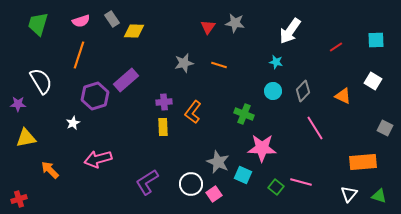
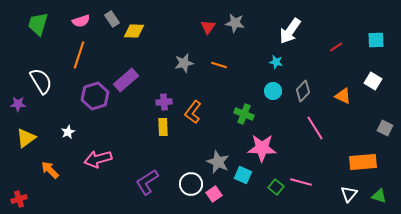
white star at (73, 123): moved 5 px left, 9 px down
yellow triangle at (26, 138): rotated 25 degrees counterclockwise
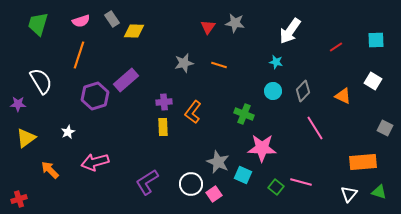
pink arrow at (98, 159): moved 3 px left, 3 px down
green triangle at (379, 196): moved 4 px up
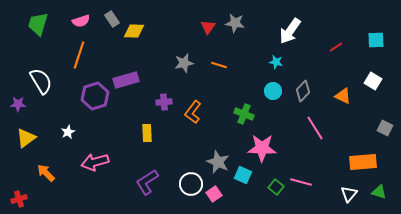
purple rectangle at (126, 80): rotated 25 degrees clockwise
yellow rectangle at (163, 127): moved 16 px left, 6 px down
orange arrow at (50, 170): moved 4 px left, 3 px down
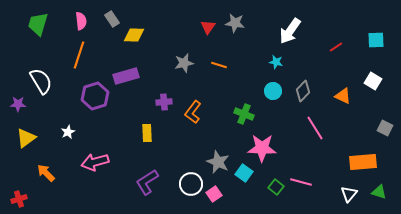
pink semicircle at (81, 21): rotated 78 degrees counterclockwise
yellow diamond at (134, 31): moved 4 px down
purple rectangle at (126, 80): moved 4 px up
cyan square at (243, 175): moved 1 px right, 2 px up; rotated 12 degrees clockwise
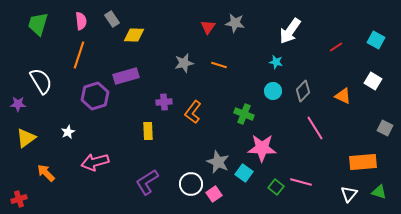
cyan square at (376, 40): rotated 30 degrees clockwise
yellow rectangle at (147, 133): moved 1 px right, 2 px up
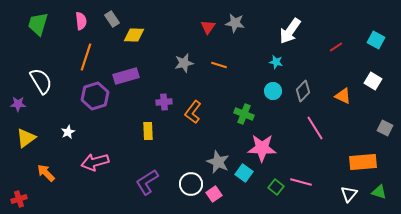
orange line at (79, 55): moved 7 px right, 2 px down
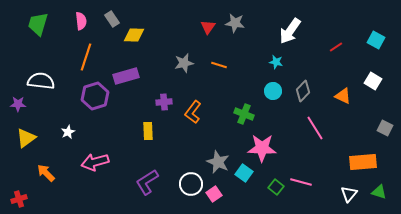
white semicircle at (41, 81): rotated 52 degrees counterclockwise
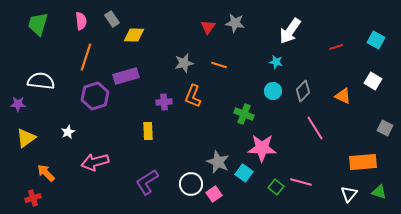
red line at (336, 47): rotated 16 degrees clockwise
orange L-shape at (193, 112): moved 16 px up; rotated 15 degrees counterclockwise
red cross at (19, 199): moved 14 px right, 1 px up
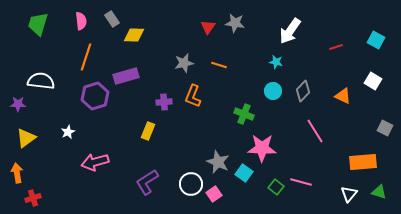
pink line at (315, 128): moved 3 px down
yellow rectangle at (148, 131): rotated 24 degrees clockwise
orange arrow at (46, 173): moved 29 px left; rotated 36 degrees clockwise
